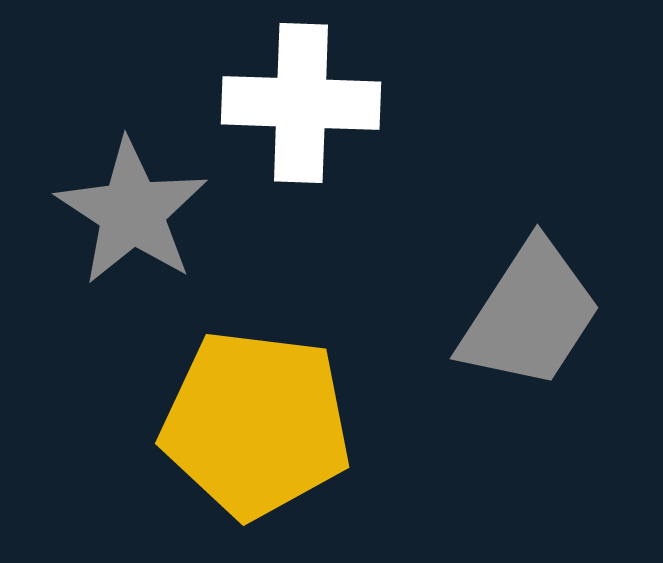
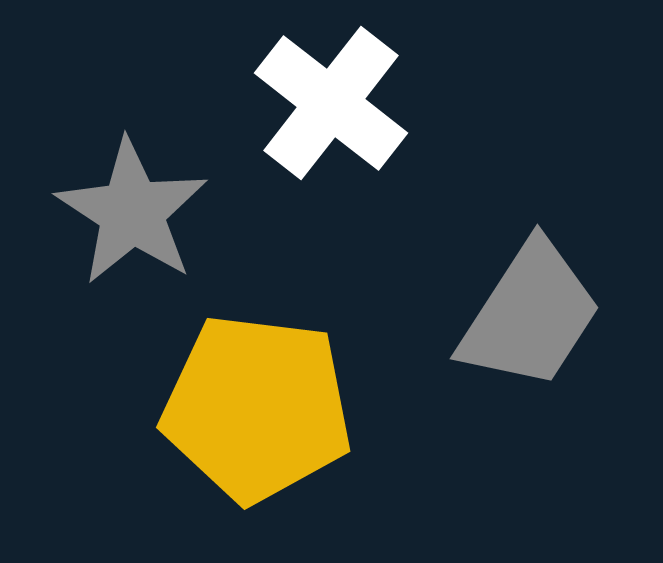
white cross: moved 30 px right; rotated 36 degrees clockwise
yellow pentagon: moved 1 px right, 16 px up
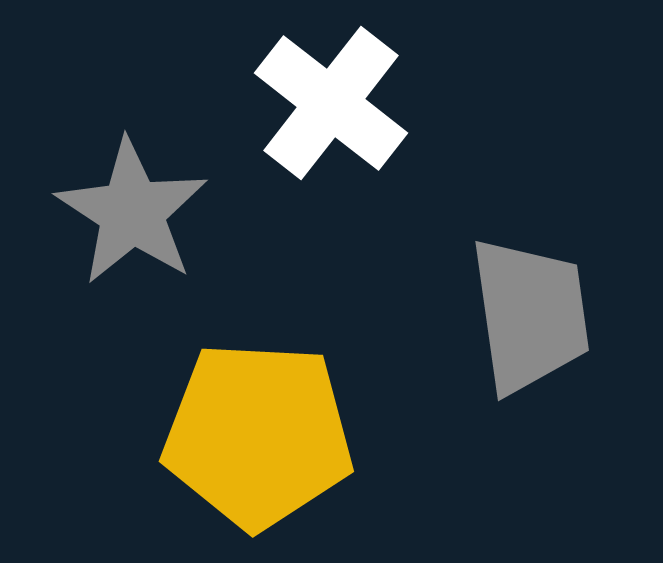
gray trapezoid: rotated 41 degrees counterclockwise
yellow pentagon: moved 1 px right, 27 px down; rotated 4 degrees counterclockwise
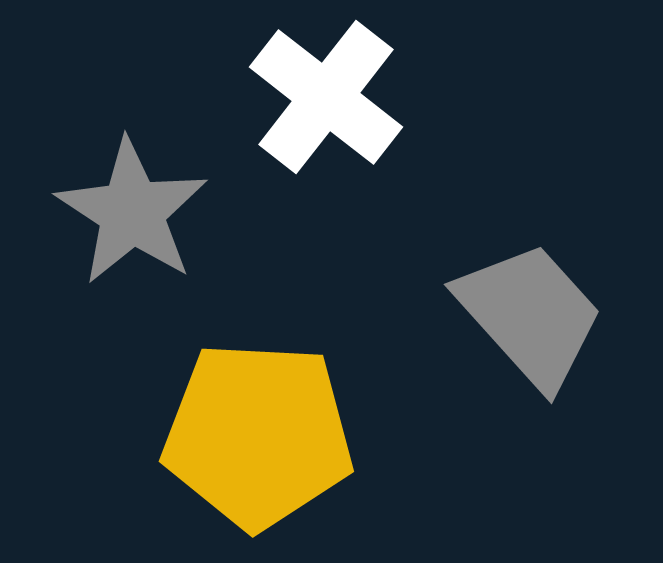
white cross: moved 5 px left, 6 px up
gray trapezoid: rotated 34 degrees counterclockwise
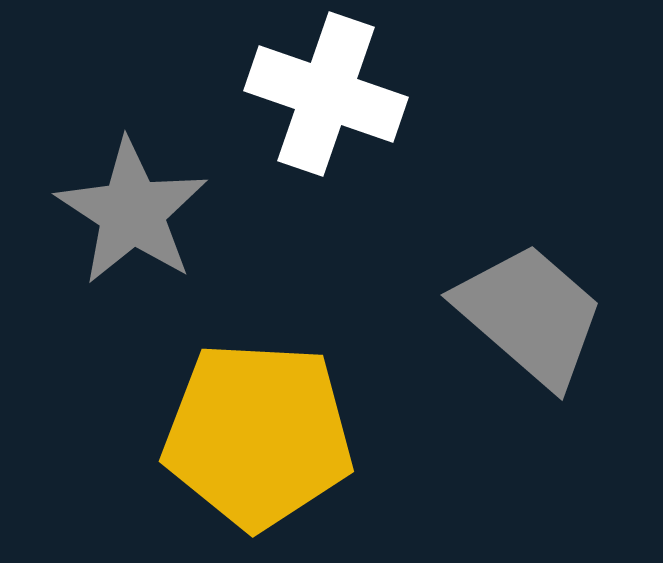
white cross: moved 3 px up; rotated 19 degrees counterclockwise
gray trapezoid: rotated 7 degrees counterclockwise
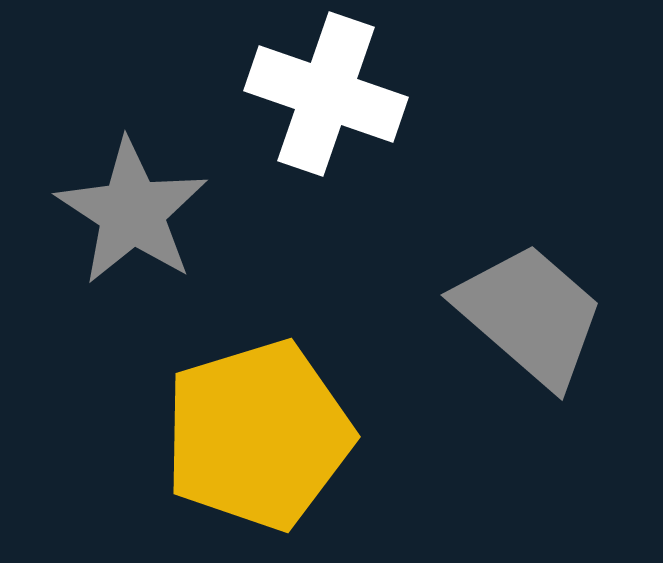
yellow pentagon: rotated 20 degrees counterclockwise
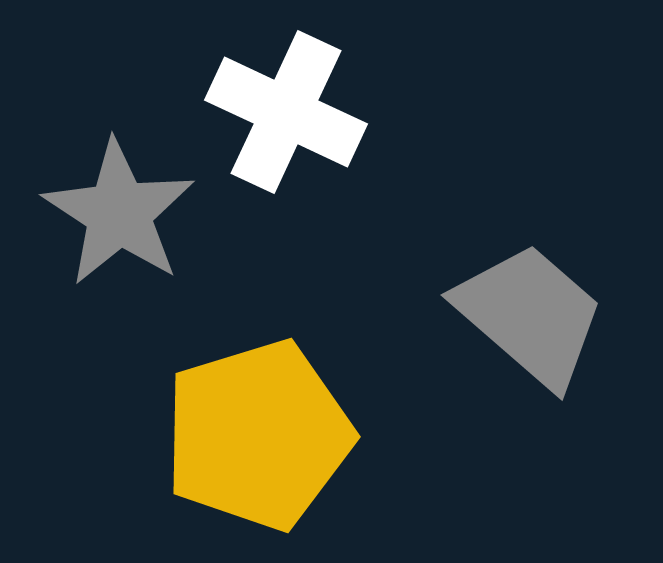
white cross: moved 40 px left, 18 px down; rotated 6 degrees clockwise
gray star: moved 13 px left, 1 px down
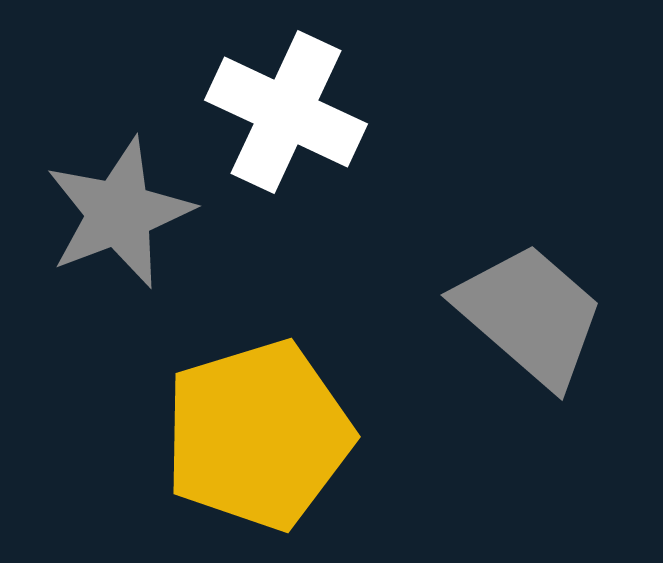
gray star: rotated 18 degrees clockwise
